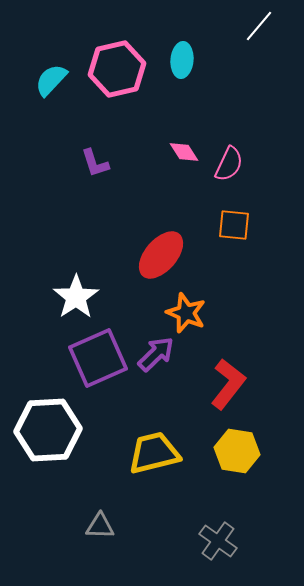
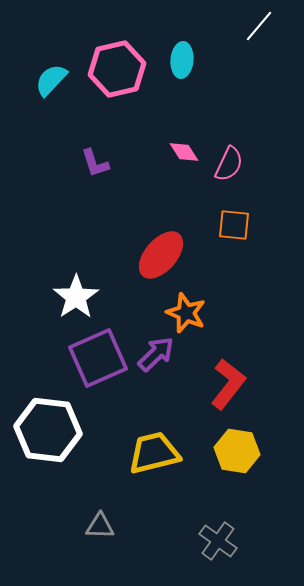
white hexagon: rotated 10 degrees clockwise
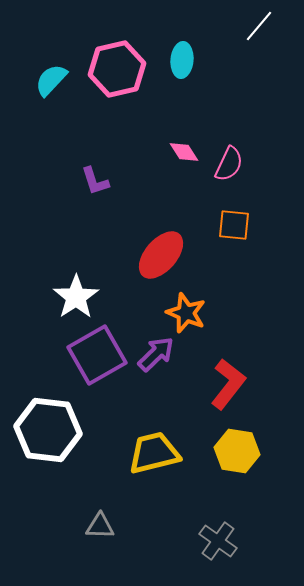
purple L-shape: moved 18 px down
purple square: moved 1 px left, 3 px up; rotated 6 degrees counterclockwise
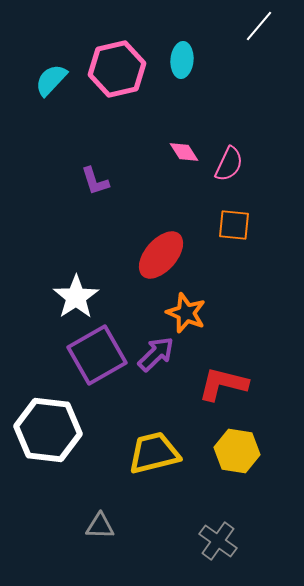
red L-shape: moved 5 px left; rotated 114 degrees counterclockwise
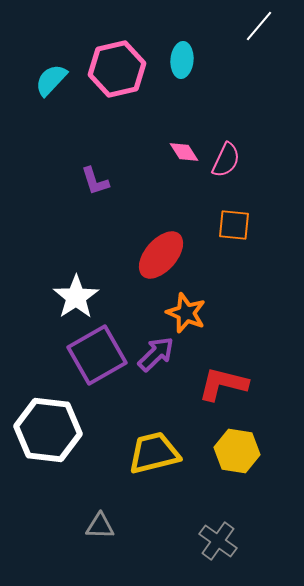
pink semicircle: moved 3 px left, 4 px up
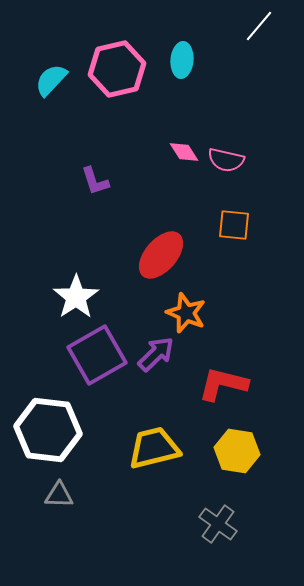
pink semicircle: rotated 78 degrees clockwise
yellow trapezoid: moved 5 px up
gray triangle: moved 41 px left, 31 px up
gray cross: moved 17 px up
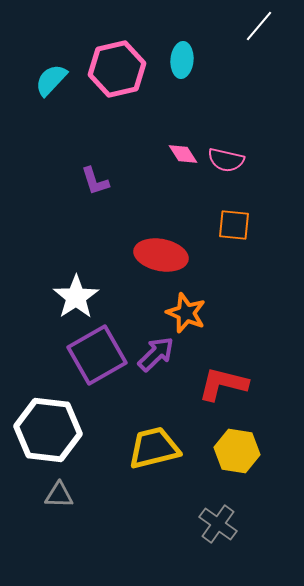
pink diamond: moved 1 px left, 2 px down
red ellipse: rotated 60 degrees clockwise
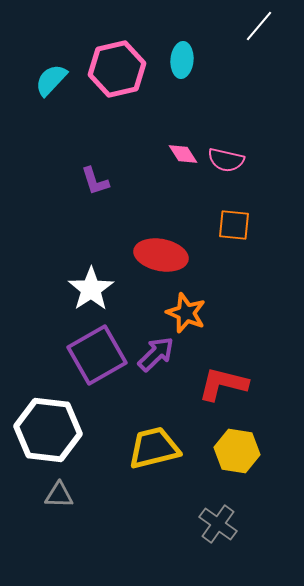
white star: moved 15 px right, 8 px up
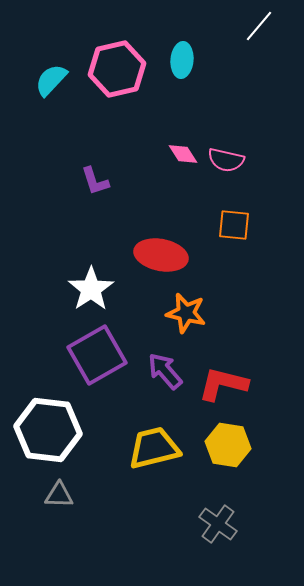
orange star: rotated 9 degrees counterclockwise
purple arrow: moved 9 px right, 17 px down; rotated 87 degrees counterclockwise
yellow hexagon: moved 9 px left, 6 px up
